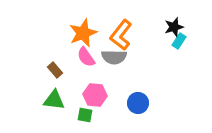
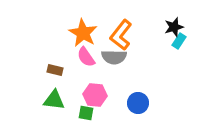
orange star: rotated 20 degrees counterclockwise
brown rectangle: rotated 35 degrees counterclockwise
green square: moved 1 px right, 2 px up
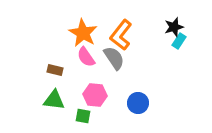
gray semicircle: moved 1 px down; rotated 125 degrees counterclockwise
green square: moved 3 px left, 3 px down
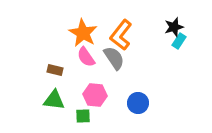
green square: rotated 14 degrees counterclockwise
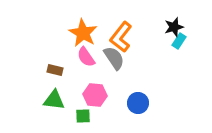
orange L-shape: moved 2 px down
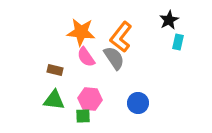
black star: moved 5 px left, 7 px up; rotated 12 degrees counterclockwise
orange star: moved 2 px left, 1 px up; rotated 24 degrees counterclockwise
cyan rectangle: moved 1 px left, 1 px down; rotated 21 degrees counterclockwise
pink hexagon: moved 5 px left, 4 px down
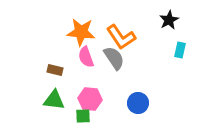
orange L-shape: rotated 72 degrees counterclockwise
cyan rectangle: moved 2 px right, 8 px down
pink semicircle: rotated 15 degrees clockwise
